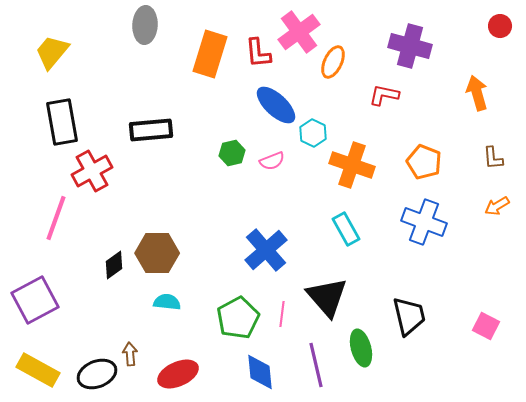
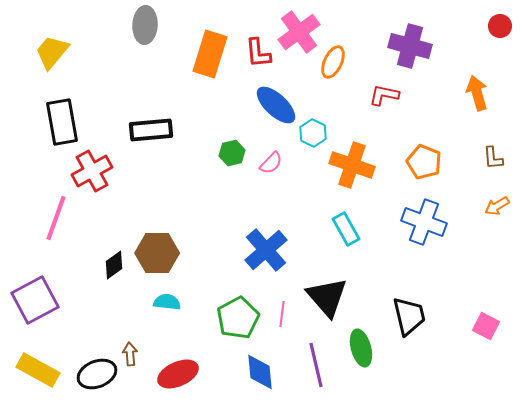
pink semicircle at (272, 161): moved 1 px left, 2 px down; rotated 25 degrees counterclockwise
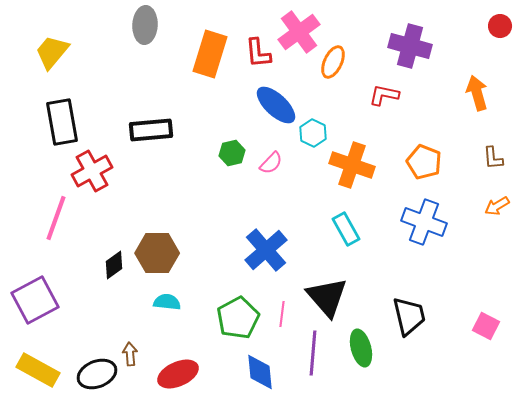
purple line at (316, 365): moved 3 px left, 12 px up; rotated 18 degrees clockwise
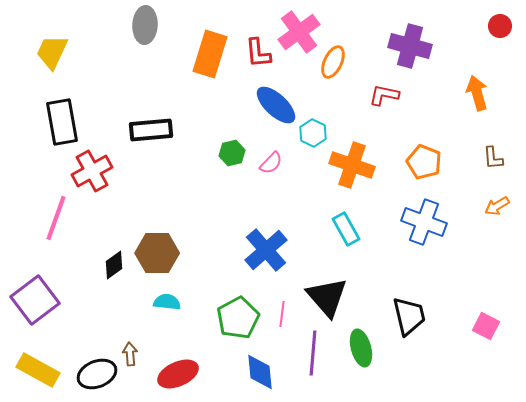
yellow trapezoid at (52, 52): rotated 15 degrees counterclockwise
purple square at (35, 300): rotated 9 degrees counterclockwise
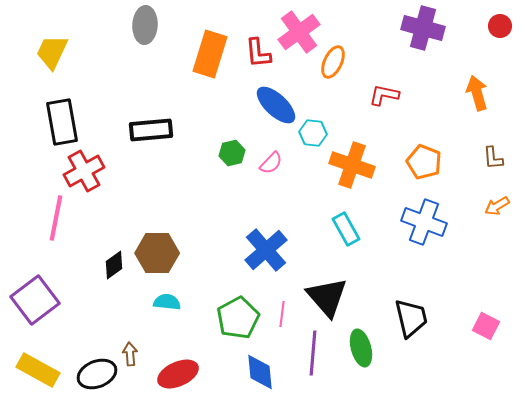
purple cross at (410, 46): moved 13 px right, 18 px up
cyan hexagon at (313, 133): rotated 20 degrees counterclockwise
red cross at (92, 171): moved 8 px left
pink line at (56, 218): rotated 9 degrees counterclockwise
black trapezoid at (409, 316): moved 2 px right, 2 px down
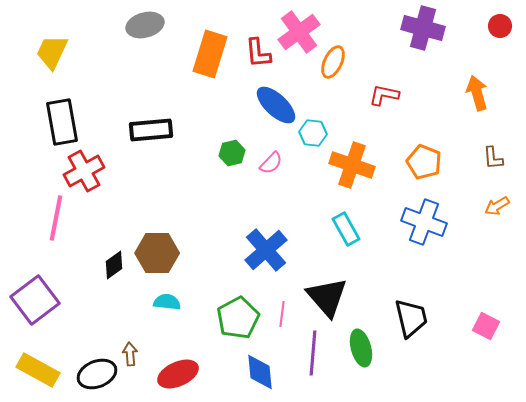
gray ellipse at (145, 25): rotated 72 degrees clockwise
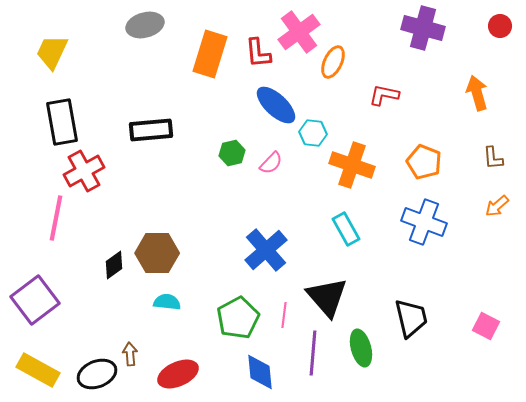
orange arrow at (497, 206): rotated 10 degrees counterclockwise
pink line at (282, 314): moved 2 px right, 1 px down
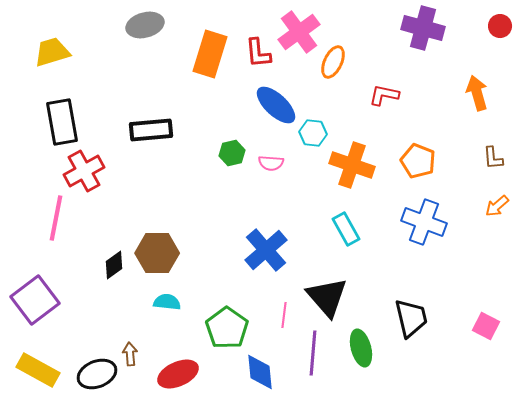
yellow trapezoid at (52, 52): rotated 48 degrees clockwise
orange pentagon at (424, 162): moved 6 px left, 1 px up
pink semicircle at (271, 163): rotated 50 degrees clockwise
green pentagon at (238, 318): moved 11 px left, 10 px down; rotated 9 degrees counterclockwise
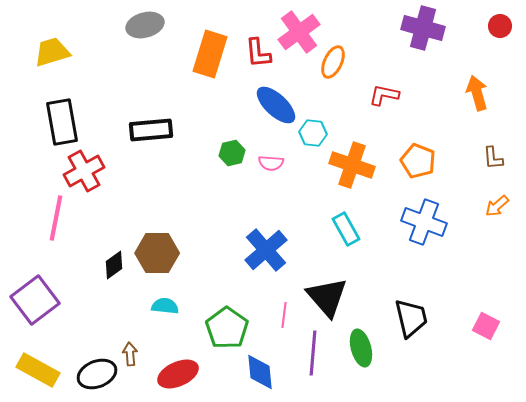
cyan semicircle at (167, 302): moved 2 px left, 4 px down
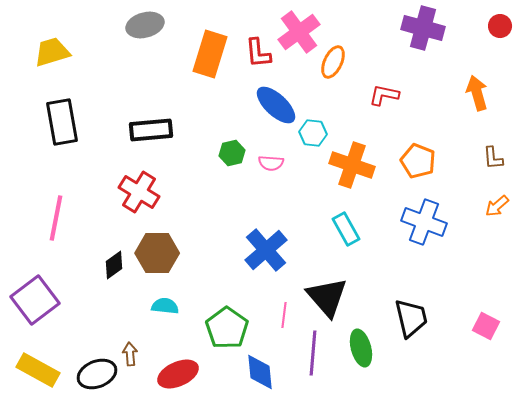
red cross at (84, 171): moved 55 px right, 21 px down; rotated 30 degrees counterclockwise
